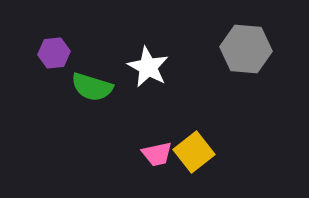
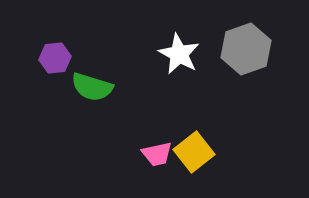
gray hexagon: rotated 24 degrees counterclockwise
purple hexagon: moved 1 px right, 5 px down
white star: moved 31 px right, 13 px up
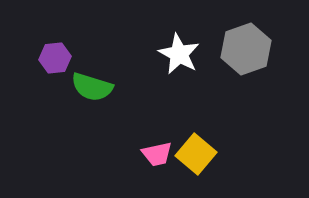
yellow square: moved 2 px right, 2 px down; rotated 12 degrees counterclockwise
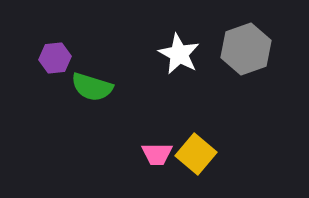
pink trapezoid: rotated 12 degrees clockwise
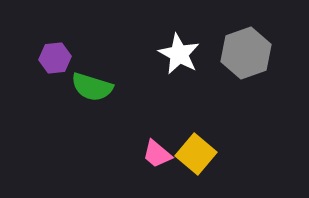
gray hexagon: moved 4 px down
pink trapezoid: rotated 40 degrees clockwise
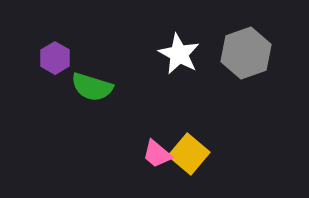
purple hexagon: rotated 24 degrees counterclockwise
yellow square: moved 7 px left
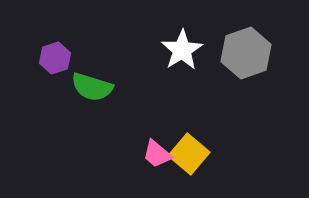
white star: moved 3 px right, 4 px up; rotated 12 degrees clockwise
purple hexagon: rotated 12 degrees clockwise
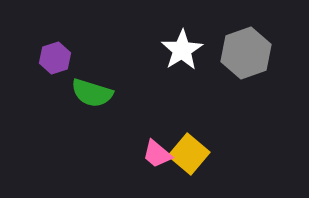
green semicircle: moved 6 px down
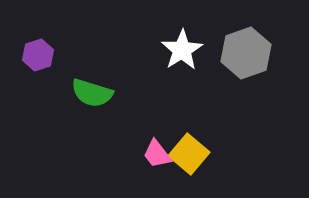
purple hexagon: moved 17 px left, 3 px up
pink trapezoid: rotated 12 degrees clockwise
